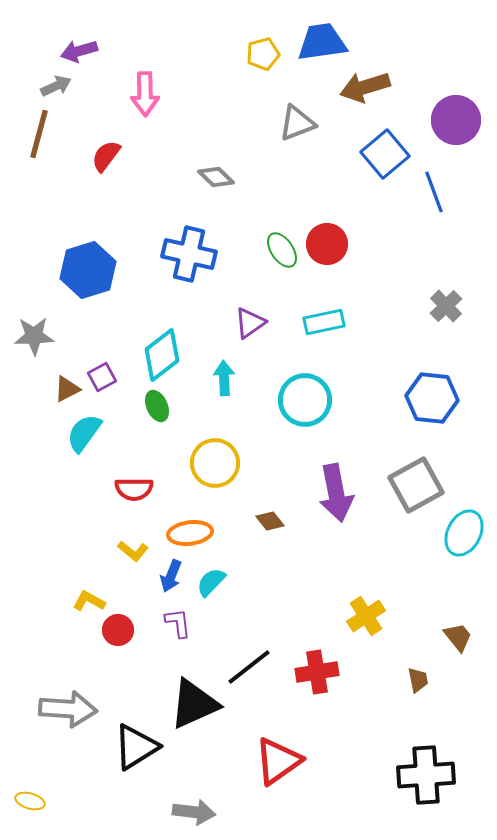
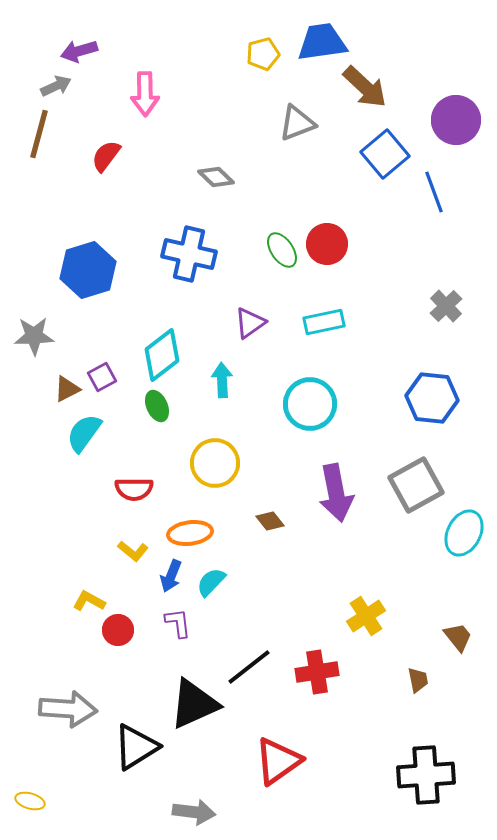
brown arrow at (365, 87): rotated 120 degrees counterclockwise
cyan arrow at (224, 378): moved 2 px left, 2 px down
cyan circle at (305, 400): moved 5 px right, 4 px down
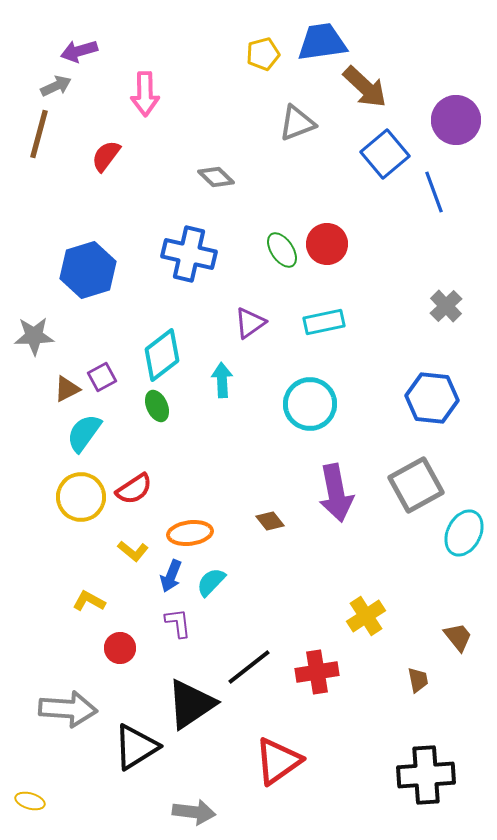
yellow circle at (215, 463): moved 134 px left, 34 px down
red semicircle at (134, 489): rotated 33 degrees counterclockwise
red circle at (118, 630): moved 2 px right, 18 px down
black triangle at (194, 704): moved 3 px left; rotated 10 degrees counterclockwise
